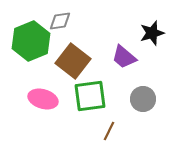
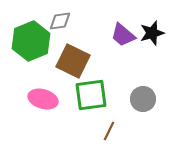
purple trapezoid: moved 1 px left, 22 px up
brown square: rotated 12 degrees counterclockwise
green square: moved 1 px right, 1 px up
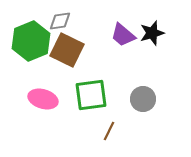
brown square: moved 6 px left, 11 px up
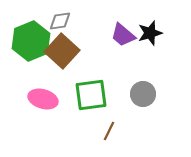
black star: moved 2 px left
brown square: moved 5 px left, 1 px down; rotated 16 degrees clockwise
gray circle: moved 5 px up
